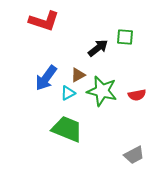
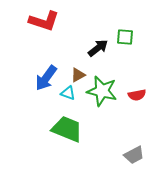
cyan triangle: rotated 49 degrees clockwise
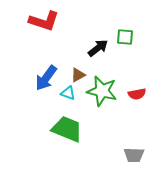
red semicircle: moved 1 px up
gray trapezoid: rotated 30 degrees clockwise
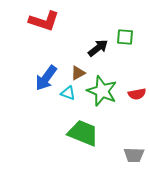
brown triangle: moved 2 px up
green star: rotated 8 degrees clockwise
green trapezoid: moved 16 px right, 4 px down
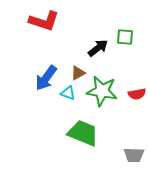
green star: rotated 12 degrees counterclockwise
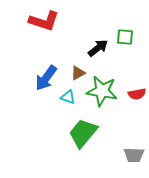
cyan triangle: moved 4 px down
green trapezoid: rotated 72 degrees counterclockwise
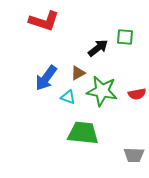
green trapezoid: rotated 56 degrees clockwise
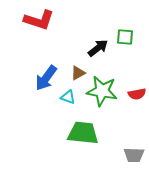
red L-shape: moved 5 px left, 1 px up
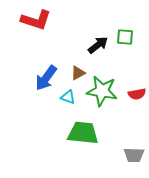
red L-shape: moved 3 px left
black arrow: moved 3 px up
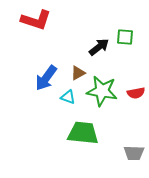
black arrow: moved 1 px right, 2 px down
red semicircle: moved 1 px left, 1 px up
gray trapezoid: moved 2 px up
